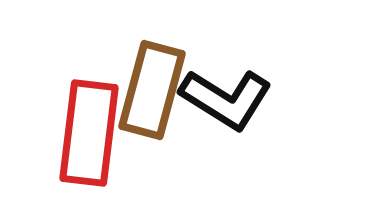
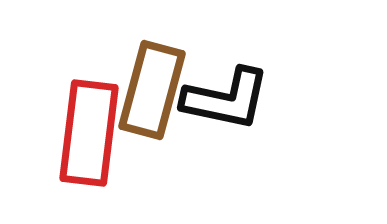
black L-shape: rotated 20 degrees counterclockwise
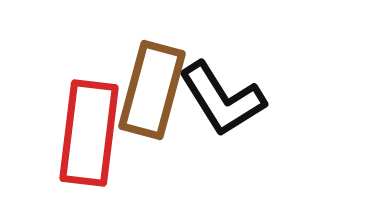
black L-shape: moved 4 px left; rotated 46 degrees clockwise
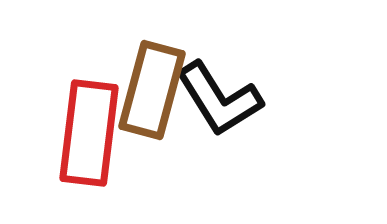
black L-shape: moved 3 px left
